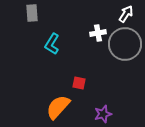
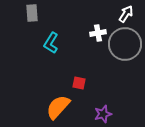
cyan L-shape: moved 1 px left, 1 px up
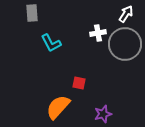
cyan L-shape: rotated 60 degrees counterclockwise
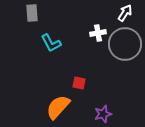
white arrow: moved 1 px left, 1 px up
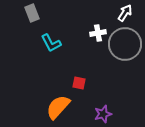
gray rectangle: rotated 18 degrees counterclockwise
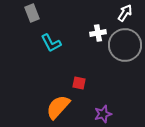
gray circle: moved 1 px down
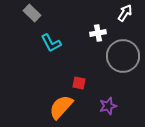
gray rectangle: rotated 24 degrees counterclockwise
gray circle: moved 2 px left, 11 px down
orange semicircle: moved 3 px right
purple star: moved 5 px right, 8 px up
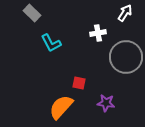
gray circle: moved 3 px right, 1 px down
purple star: moved 2 px left, 3 px up; rotated 24 degrees clockwise
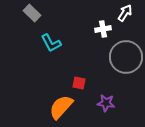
white cross: moved 5 px right, 4 px up
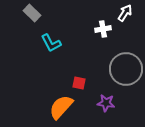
gray circle: moved 12 px down
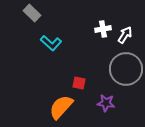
white arrow: moved 22 px down
cyan L-shape: rotated 20 degrees counterclockwise
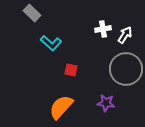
red square: moved 8 px left, 13 px up
